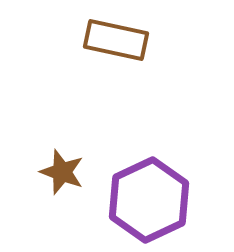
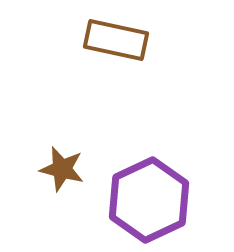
brown star: moved 3 px up; rotated 6 degrees counterclockwise
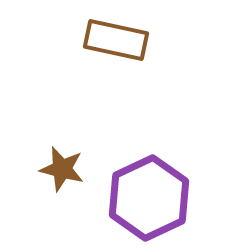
purple hexagon: moved 2 px up
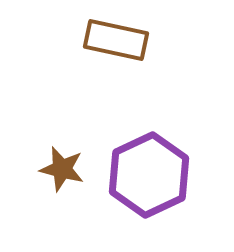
purple hexagon: moved 23 px up
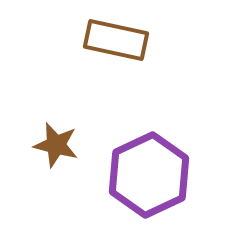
brown star: moved 6 px left, 24 px up
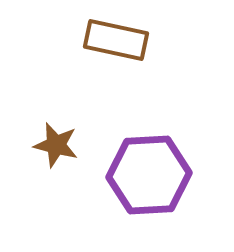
purple hexagon: rotated 22 degrees clockwise
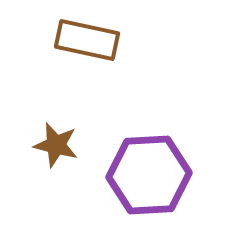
brown rectangle: moved 29 px left
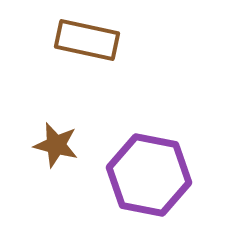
purple hexagon: rotated 14 degrees clockwise
